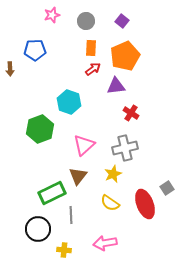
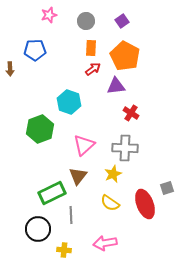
pink star: moved 3 px left
purple square: rotated 16 degrees clockwise
orange pentagon: rotated 20 degrees counterclockwise
gray cross: rotated 15 degrees clockwise
gray square: rotated 16 degrees clockwise
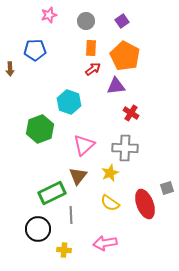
yellow star: moved 3 px left, 1 px up
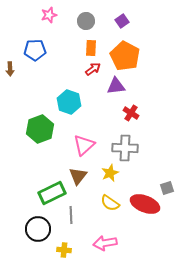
red ellipse: rotated 48 degrees counterclockwise
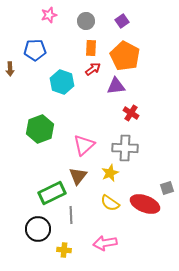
cyan hexagon: moved 7 px left, 20 px up
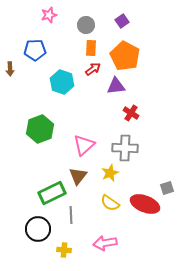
gray circle: moved 4 px down
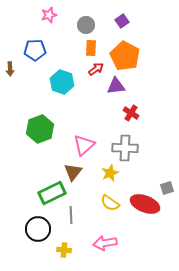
red arrow: moved 3 px right
brown triangle: moved 5 px left, 4 px up
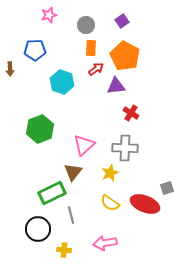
gray line: rotated 12 degrees counterclockwise
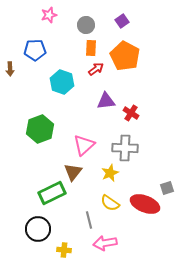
purple triangle: moved 10 px left, 15 px down
gray line: moved 18 px right, 5 px down
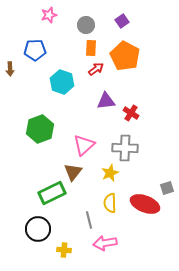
yellow semicircle: rotated 54 degrees clockwise
